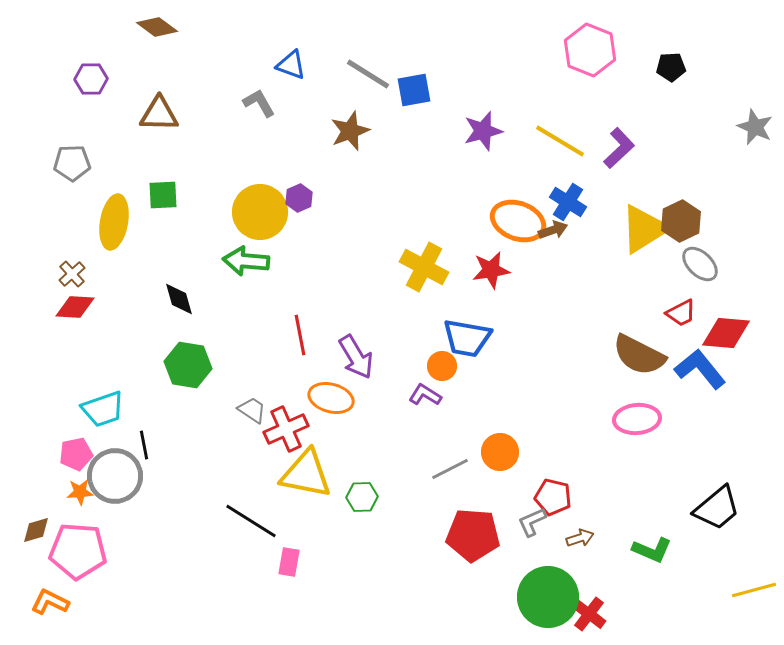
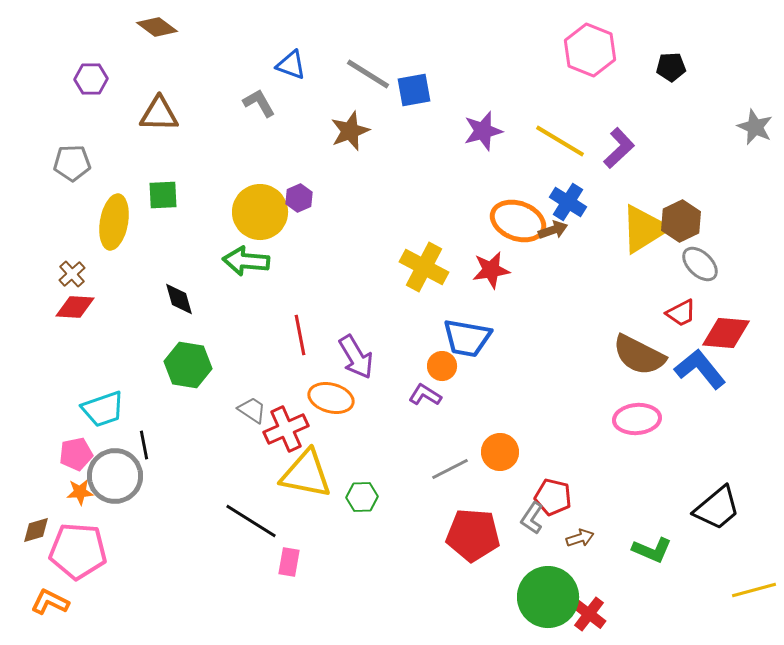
gray L-shape at (532, 522): moved 4 px up; rotated 32 degrees counterclockwise
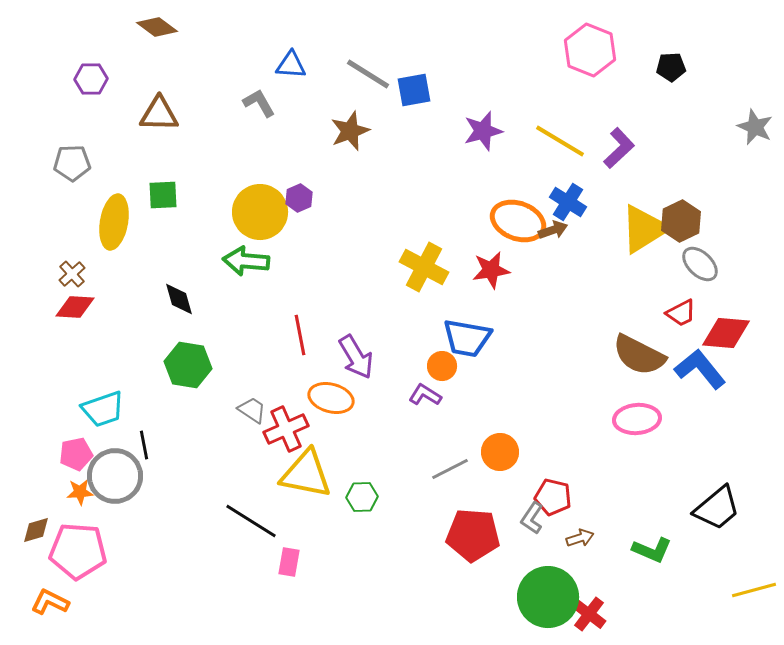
blue triangle at (291, 65): rotated 16 degrees counterclockwise
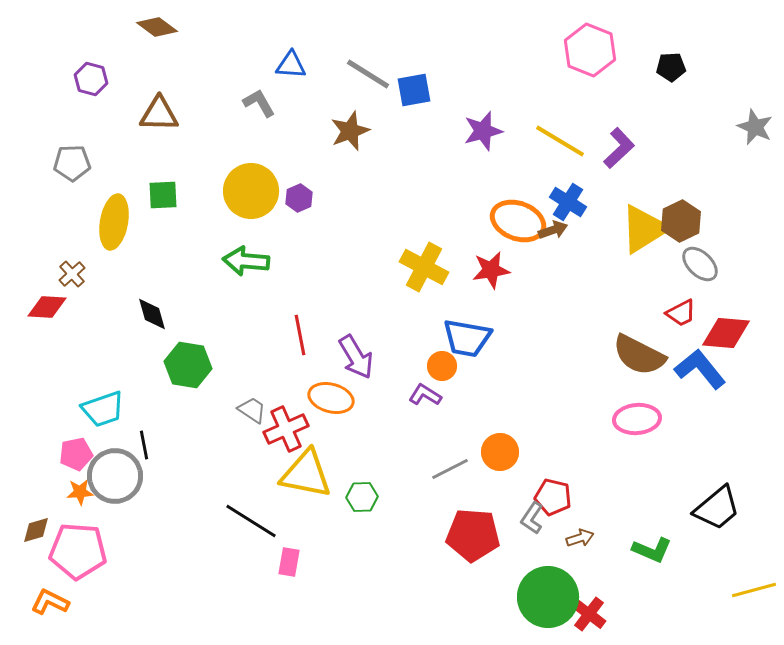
purple hexagon at (91, 79): rotated 16 degrees clockwise
yellow circle at (260, 212): moved 9 px left, 21 px up
black diamond at (179, 299): moved 27 px left, 15 px down
red diamond at (75, 307): moved 28 px left
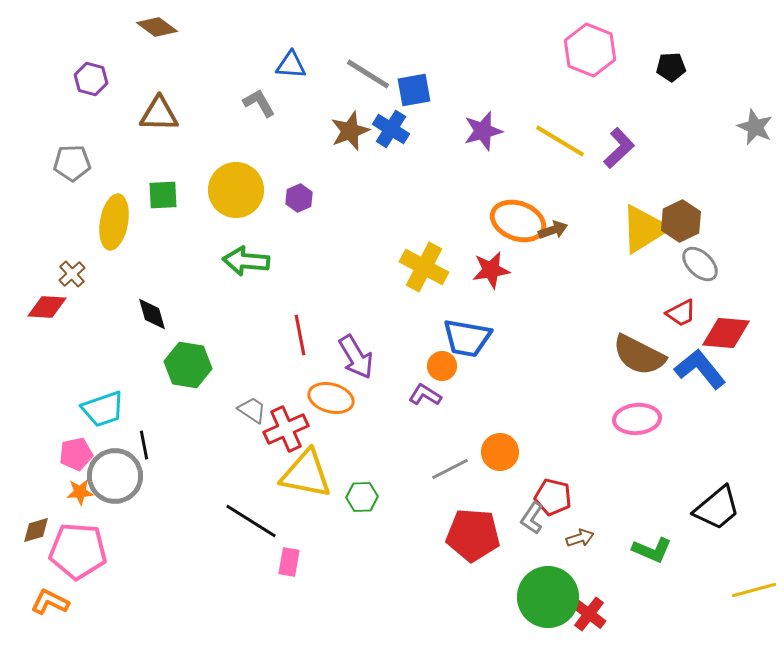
yellow circle at (251, 191): moved 15 px left, 1 px up
blue cross at (568, 202): moved 177 px left, 73 px up
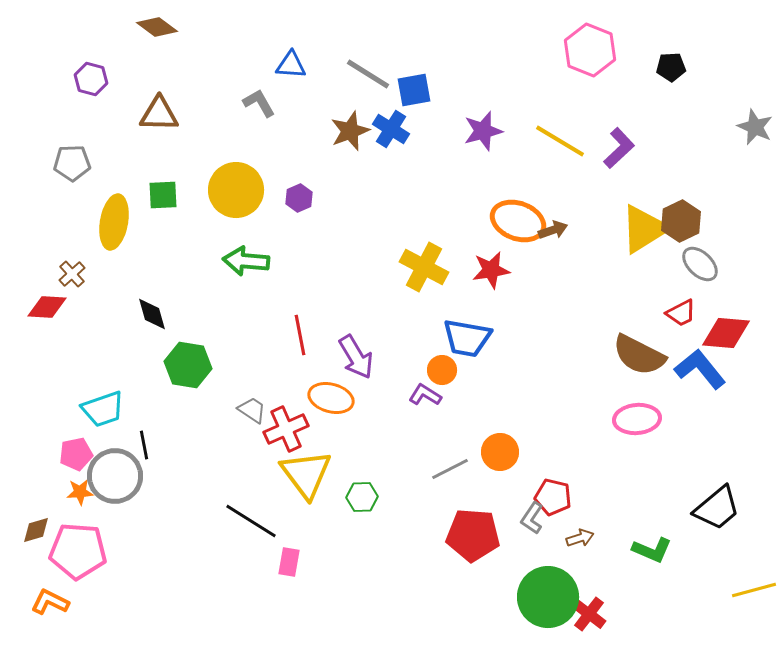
orange circle at (442, 366): moved 4 px down
yellow triangle at (306, 474): rotated 42 degrees clockwise
